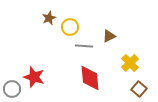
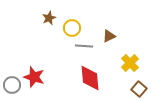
yellow circle: moved 2 px right, 1 px down
gray circle: moved 4 px up
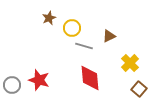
gray line: rotated 12 degrees clockwise
red star: moved 5 px right, 3 px down
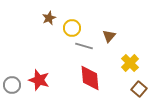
brown triangle: rotated 24 degrees counterclockwise
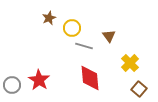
brown triangle: rotated 16 degrees counterclockwise
red star: rotated 15 degrees clockwise
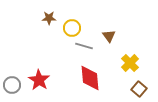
brown star: rotated 24 degrees clockwise
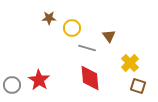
gray line: moved 3 px right, 2 px down
brown square: moved 1 px left, 3 px up; rotated 21 degrees counterclockwise
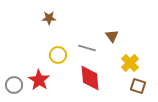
yellow circle: moved 14 px left, 27 px down
brown triangle: moved 3 px right
gray circle: moved 2 px right
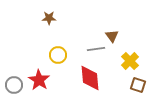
gray line: moved 9 px right, 1 px down; rotated 24 degrees counterclockwise
yellow cross: moved 2 px up
brown square: moved 1 px up
